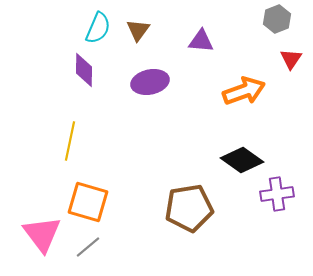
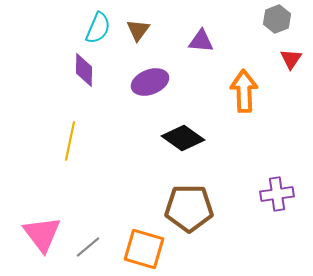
purple ellipse: rotated 9 degrees counterclockwise
orange arrow: rotated 72 degrees counterclockwise
black diamond: moved 59 px left, 22 px up
orange square: moved 56 px right, 47 px down
brown pentagon: rotated 9 degrees clockwise
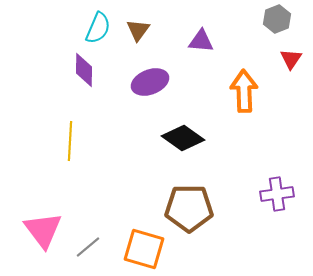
yellow line: rotated 9 degrees counterclockwise
pink triangle: moved 1 px right, 4 px up
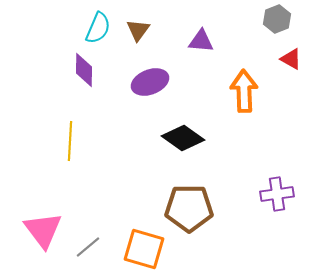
red triangle: rotated 35 degrees counterclockwise
